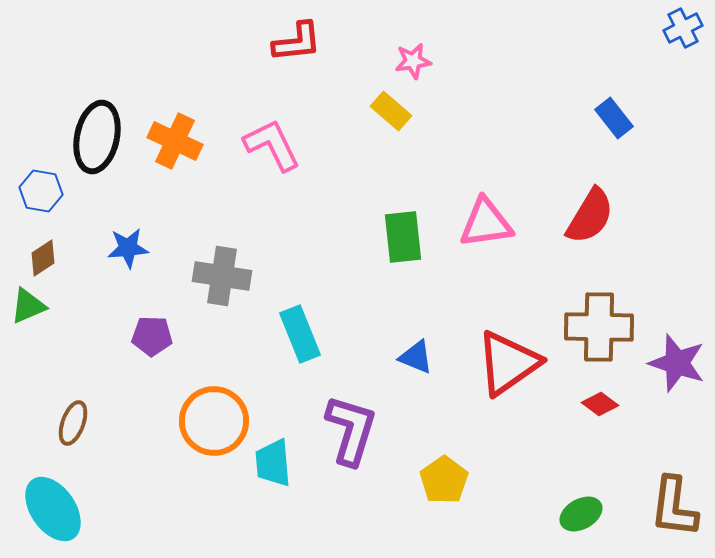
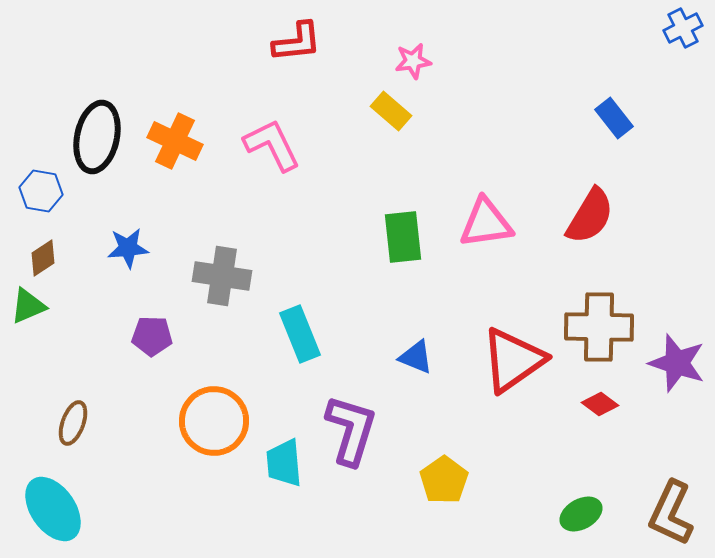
red triangle: moved 5 px right, 3 px up
cyan trapezoid: moved 11 px right
brown L-shape: moved 3 px left, 6 px down; rotated 18 degrees clockwise
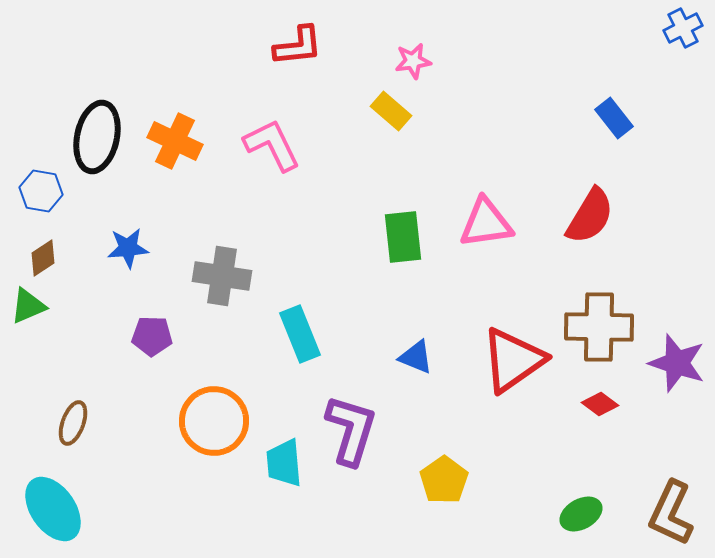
red L-shape: moved 1 px right, 4 px down
